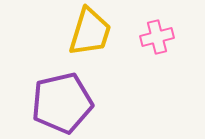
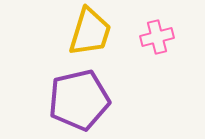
purple pentagon: moved 17 px right, 3 px up
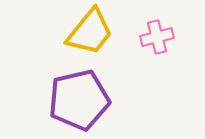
yellow trapezoid: rotated 22 degrees clockwise
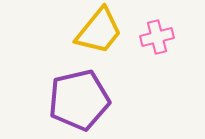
yellow trapezoid: moved 9 px right, 1 px up
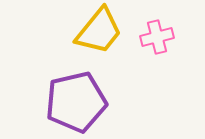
purple pentagon: moved 3 px left, 2 px down
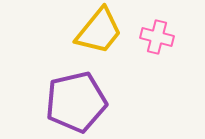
pink cross: rotated 28 degrees clockwise
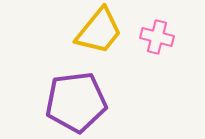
purple pentagon: rotated 6 degrees clockwise
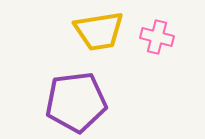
yellow trapezoid: rotated 42 degrees clockwise
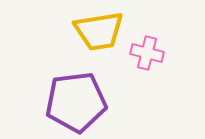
pink cross: moved 10 px left, 16 px down
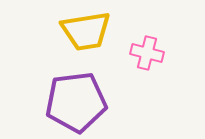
yellow trapezoid: moved 13 px left
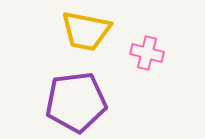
yellow trapezoid: rotated 20 degrees clockwise
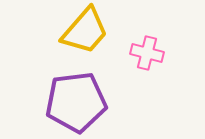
yellow trapezoid: moved 1 px left; rotated 60 degrees counterclockwise
